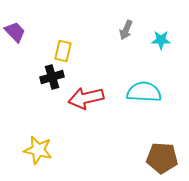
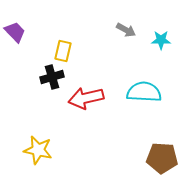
gray arrow: rotated 84 degrees counterclockwise
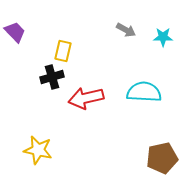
cyan star: moved 2 px right, 3 px up
brown pentagon: rotated 16 degrees counterclockwise
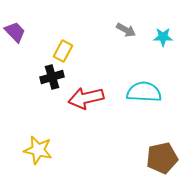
yellow rectangle: rotated 15 degrees clockwise
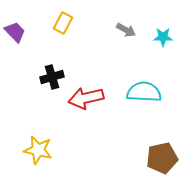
yellow rectangle: moved 28 px up
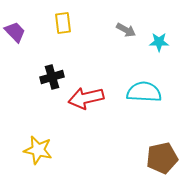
yellow rectangle: rotated 35 degrees counterclockwise
cyan star: moved 4 px left, 5 px down
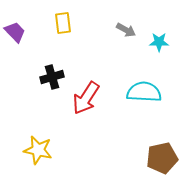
red arrow: rotated 44 degrees counterclockwise
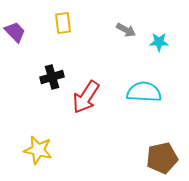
red arrow: moved 1 px up
